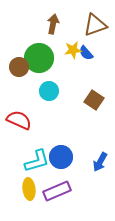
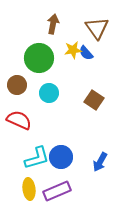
brown triangle: moved 2 px right, 3 px down; rotated 45 degrees counterclockwise
brown circle: moved 2 px left, 18 px down
cyan circle: moved 2 px down
cyan L-shape: moved 3 px up
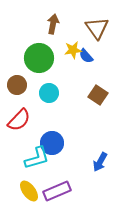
blue semicircle: moved 3 px down
brown square: moved 4 px right, 5 px up
red semicircle: rotated 110 degrees clockwise
blue circle: moved 9 px left, 14 px up
yellow ellipse: moved 2 px down; rotated 30 degrees counterclockwise
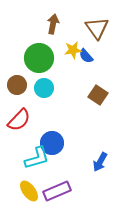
cyan circle: moved 5 px left, 5 px up
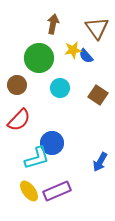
cyan circle: moved 16 px right
